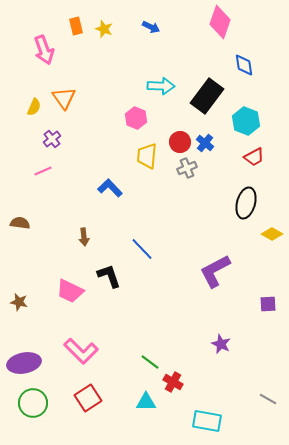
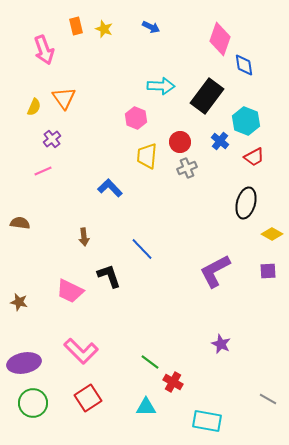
pink diamond: moved 17 px down
blue cross: moved 15 px right, 2 px up
purple square: moved 33 px up
cyan triangle: moved 5 px down
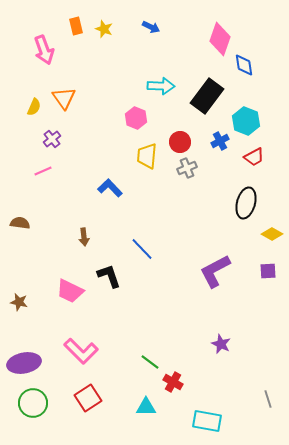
blue cross: rotated 24 degrees clockwise
gray line: rotated 42 degrees clockwise
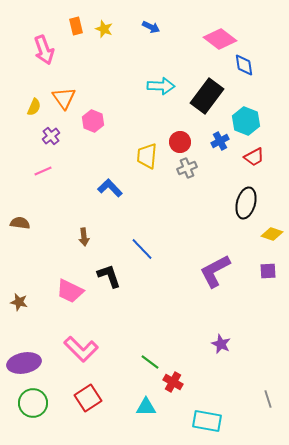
pink diamond: rotated 72 degrees counterclockwise
pink hexagon: moved 43 px left, 3 px down
purple cross: moved 1 px left, 3 px up
yellow diamond: rotated 10 degrees counterclockwise
pink L-shape: moved 2 px up
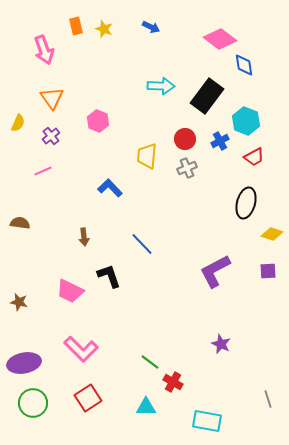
orange triangle: moved 12 px left
yellow semicircle: moved 16 px left, 16 px down
pink hexagon: moved 5 px right
red circle: moved 5 px right, 3 px up
blue line: moved 5 px up
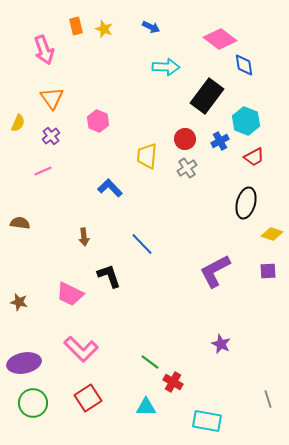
cyan arrow: moved 5 px right, 19 px up
gray cross: rotated 12 degrees counterclockwise
pink trapezoid: moved 3 px down
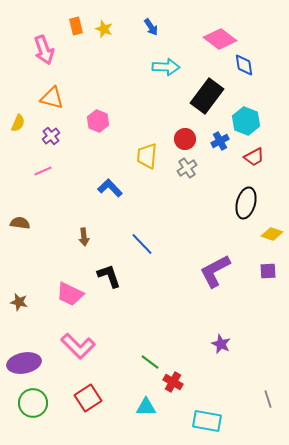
blue arrow: rotated 30 degrees clockwise
orange triangle: rotated 40 degrees counterclockwise
pink L-shape: moved 3 px left, 3 px up
